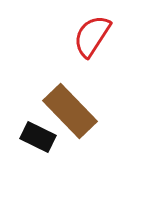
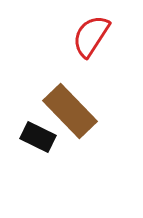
red semicircle: moved 1 px left
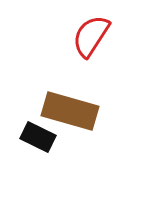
brown rectangle: rotated 30 degrees counterclockwise
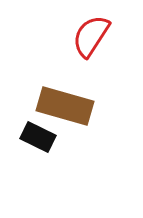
brown rectangle: moved 5 px left, 5 px up
